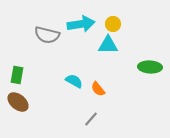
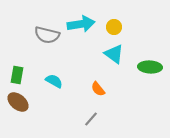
yellow circle: moved 1 px right, 3 px down
cyan triangle: moved 6 px right, 9 px down; rotated 35 degrees clockwise
cyan semicircle: moved 20 px left
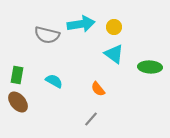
brown ellipse: rotated 10 degrees clockwise
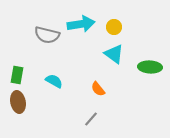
brown ellipse: rotated 30 degrees clockwise
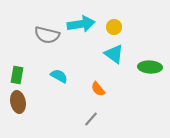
cyan semicircle: moved 5 px right, 5 px up
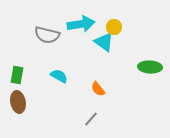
cyan triangle: moved 10 px left, 12 px up
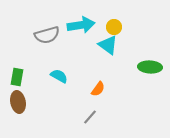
cyan arrow: moved 1 px down
gray semicircle: rotated 30 degrees counterclockwise
cyan triangle: moved 4 px right, 3 px down
green rectangle: moved 2 px down
orange semicircle: rotated 105 degrees counterclockwise
gray line: moved 1 px left, 2 px up
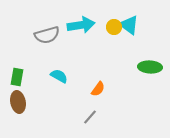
cyan triangle: moved 21 px right, 20 px up
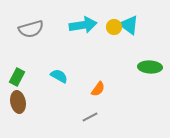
cyan arrow: moved 2 px right
gray semicircle: moved 16 px left, 6 px up
green rectangle: rotated 18 degrees clockwise
gray line: rotated 21 degrees clockwise
